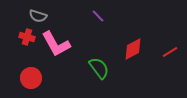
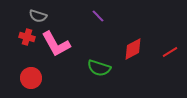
green semicircle: rotated 145 degrees clockwise
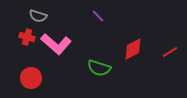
pink L-shape: rotated 20 degrees counterclockwise
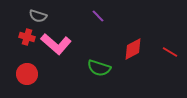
red line: rotated 63 degrees clockwise
red circle: moved 4 px left, 4 px up
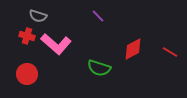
red cross: moved 1 px up
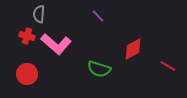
gray semicircle: moved 1 px right, 2 px up; rotated 78 degrees clockwise
red line: moved 2 px left, 14 px down
green semicircle: moved 1 px down
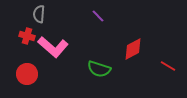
pink L-shape: moved 3 px left, 3 px down
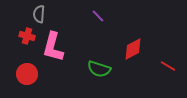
pink L-shape: rotated 64 degrees clockwise
